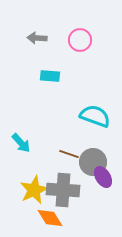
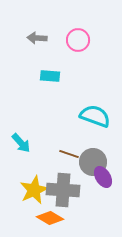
pink circle: moved 2 px left
orange diamond: rotated 28 degrees counterclockwise
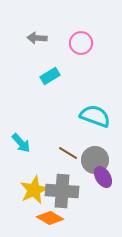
pink circle: moved 3 px right, 3 px down
cyan rectangle: rotated 36 degrees counterclockwise
brown line: moved 1 px left, 1 px up; rotated 12 degrees clockwise
gray circle: moved 2 px right, 2 px up
gray cross: moved 1 px left, 1 px down
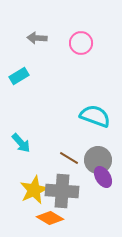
cyan rectangle: moved 31 px left
brown line: moved 1 px right, 5 px down
gray circle: moved 3 px right
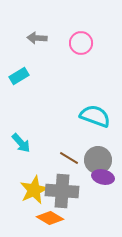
purple ellipse: rotated 45 degrees counterclockwise
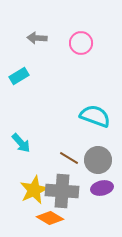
purple ellipse: moved 1 px left, 11 px down; rotated 25 degrees counterclockwise
